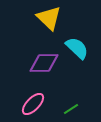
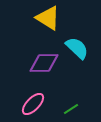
yellow triangle: moved 1 px left; rotated 12 degrees counterclockwise
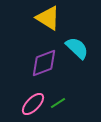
purple diamond: rotated 20 degrees counterclockwise
green line: moved 13 px left, 6 px up
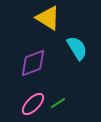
cyan semicircle: rotated 15 degrees clockwise
purple diamond: moved 11 px left
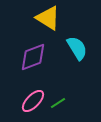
purple diamond: moved 6 px up
pink ellipse: moved 3 px up
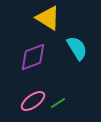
pink ellipse: rotated 10 degrees clockwise
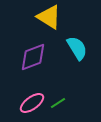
yellow triangle: moved 1 px right, 1 px up
pink ellipse: moved 1 px left, 2 px down
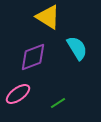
yellow triangle: moved 1 px left
pink ellipse: moved 14 px left, 9 px up
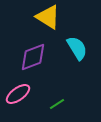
green line: moved 1 px left, 1 px down
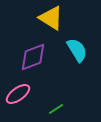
yellow triangle: moved 3 px right, 1 px down
cyan semicircle: moved 2 px down
green line: moved 1 px left, 5 px down
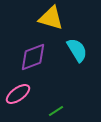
yellow triangle: rotated 16 degrees counterclockwise
green line: moved 2 px down
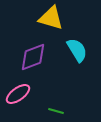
green line: rotated 49 degrees clockwise
